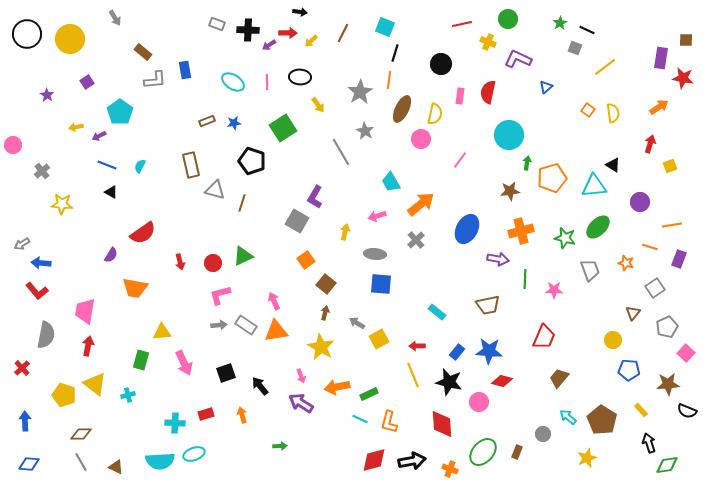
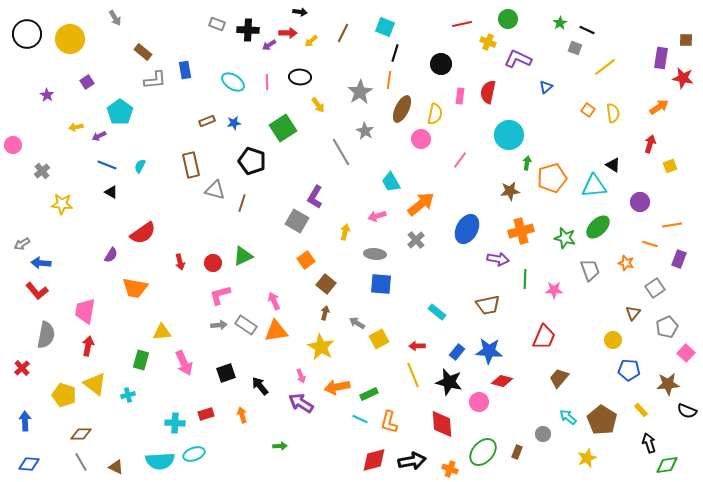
orange line at (650, 247): moved 3 px up
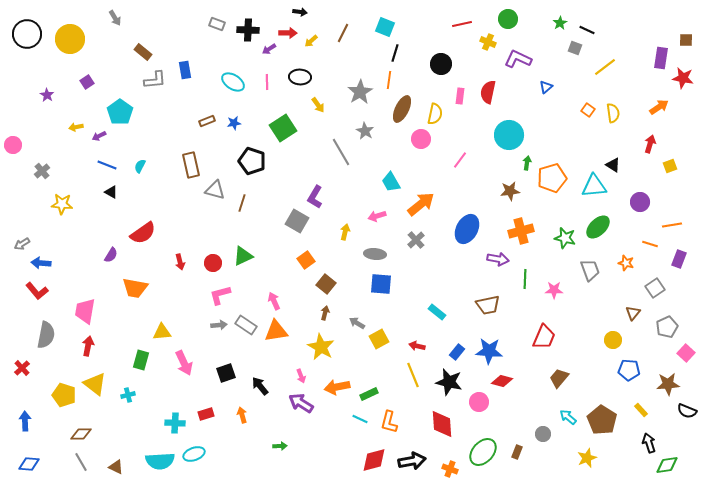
purple arrow at (269, 45): moved 4 px down
red arrow at (417, 346): rotated 14 degrees clockwise
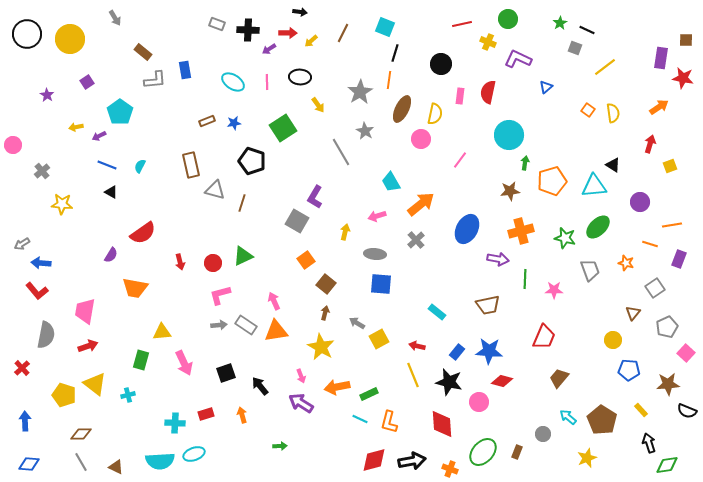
green arrow at (527, 163): moved 2 px left
orange pentagon at (552, 178): moved 3 px down
red arrow at (88, 346): rotated 60 degrees clockwise
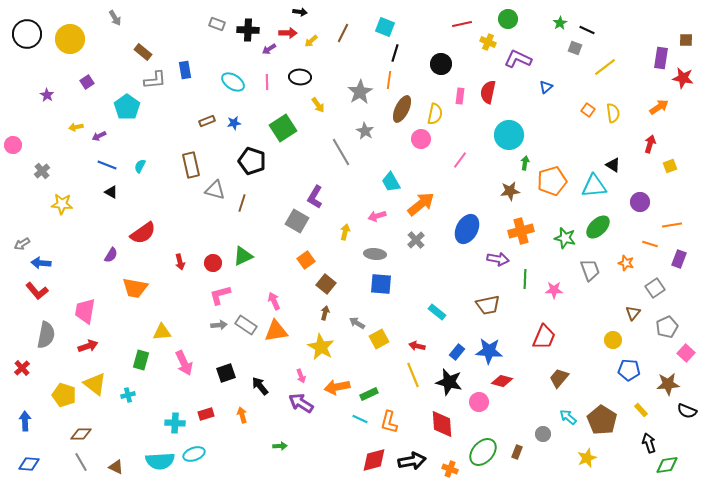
cyan pentagon at (120, 112): moved 7 px right, 5 px up
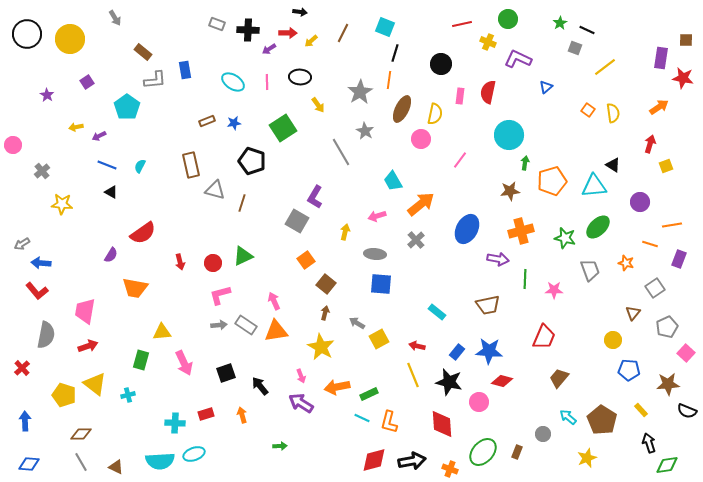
yellow square at (670, 166): moved 4 px left
cyan trapezoid at (391, 182): moved 2 px right, 1 px up
cyan line at (360, 419): moved 2 px right, 1 px up
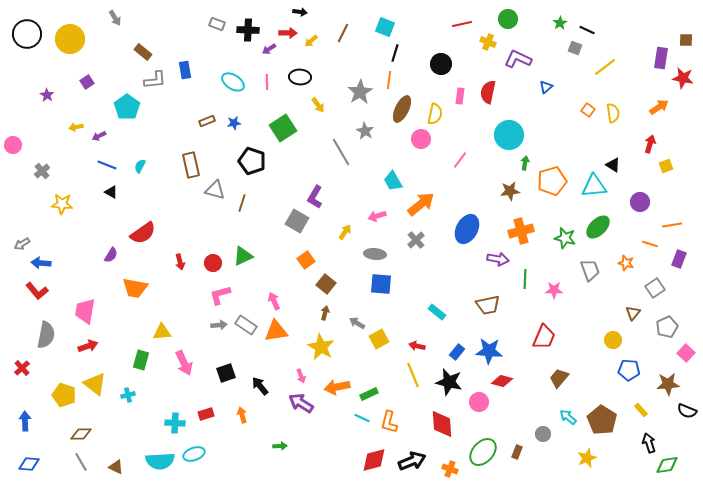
yellow arrow at (345, 232): rotated 21 degrees clockwise
black arrow at (412, 461): rotated 12 degrees counterclockwise
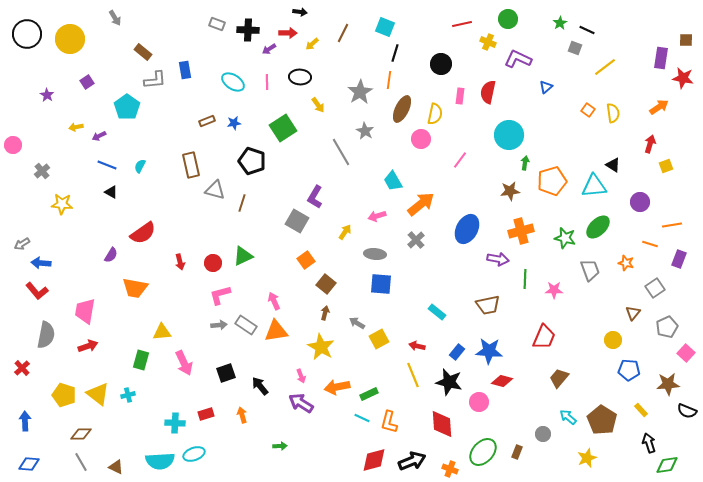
yellow arrow at (311, 41): moved 1 px right, 3 px down
yellow triangle at (95, 384): moved 3 px right, 10 px down
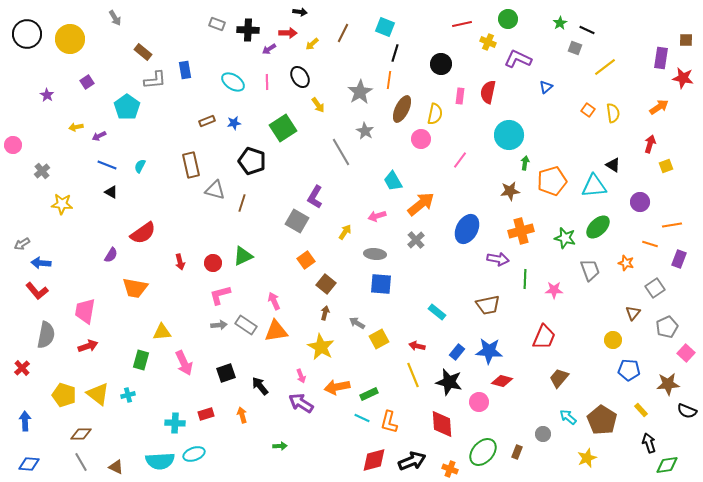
black ellipse at (300, 77): rotated 55 degrees clockwise
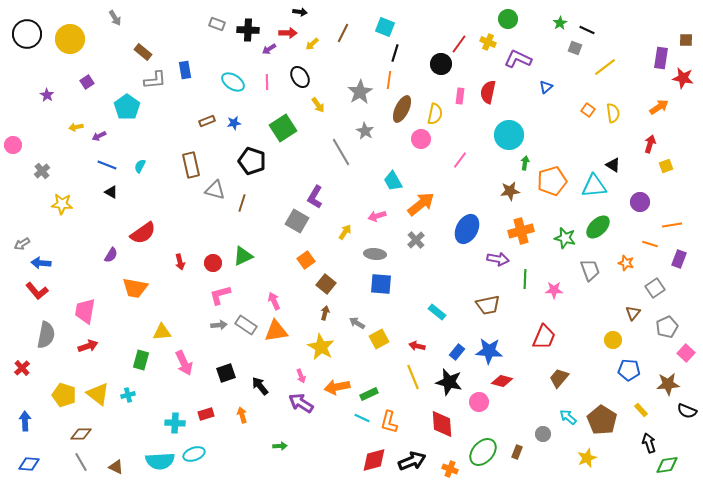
red line at (462, 24): moved 3 px left, 20 px down; rotated 42 degrees counterclockwise
yellow line at (413, 375): moved 2 px down
